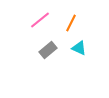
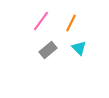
pink line: moved 1 px right, 1 px down; rotated 15 degrees counterclockwise
cyan triangle: rotated 21 degrees clockwise
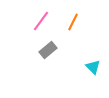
orange line: moved 2 px right, 1 px up
cyan triangle: moved 14 px right, 19 px down
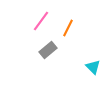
orange line: moved 5 px left, 6 px down
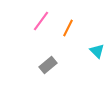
gray rectangle: moved 15 px down
cyan triangle: moved 4 px right, 16 px up
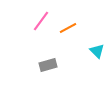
orange line: rotated 36 degrees clockwise
gray rectangle: rotated 24 degrees clockwise
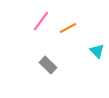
gray rectangle: rotated 60 degrees clockwise
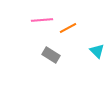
pink line: moved 1 px right, 1 px up; rotated 50 degrees clockwise
gray rectangle: moved 3 px right, 10 px up; rotated 12 degrees counterclockwise
